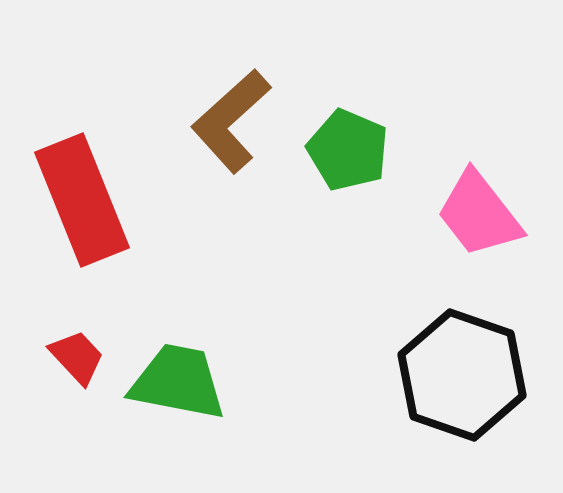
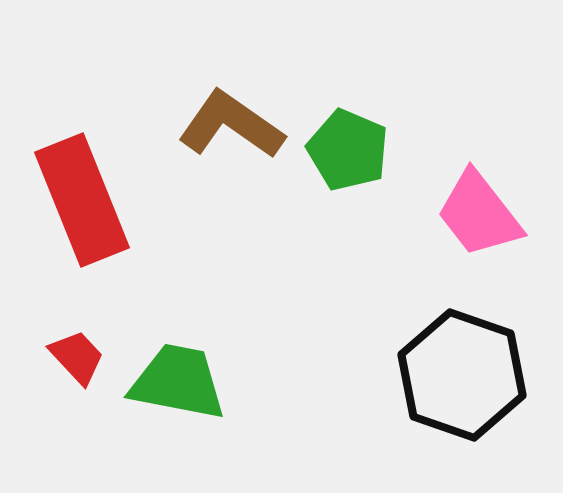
brown L-shape: moved 4 px down; rotated 77 degrees clockwise
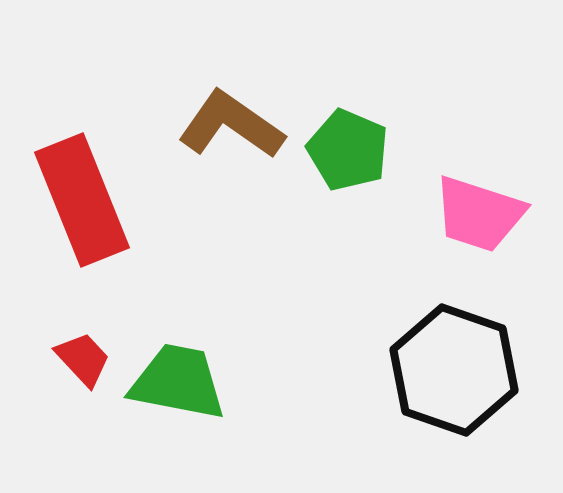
pink trapezoid: rotated 34 degrees counterclockwise
red trapezoid: moved 6 px right, 2 px down
black hexagon: moved 8 px left, 5 px up
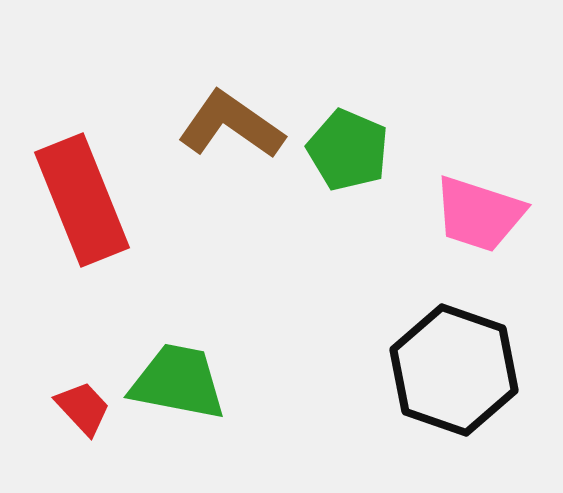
red trapezoid: moved 49 px down
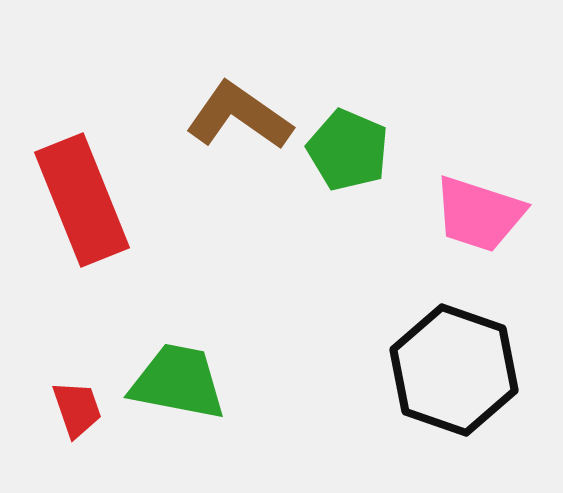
brown L-shape: moved 8 px right, 9 px up
red trapezoid: moved 6 px left, 1 px down; rotated 24 degrees clockwise
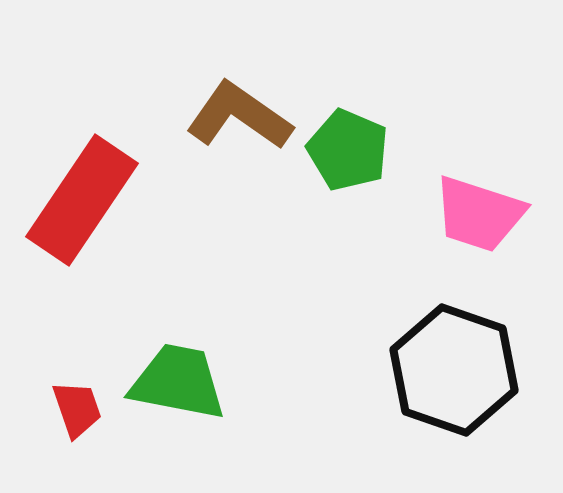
red rectangle: rotated 56 degrees clockwise
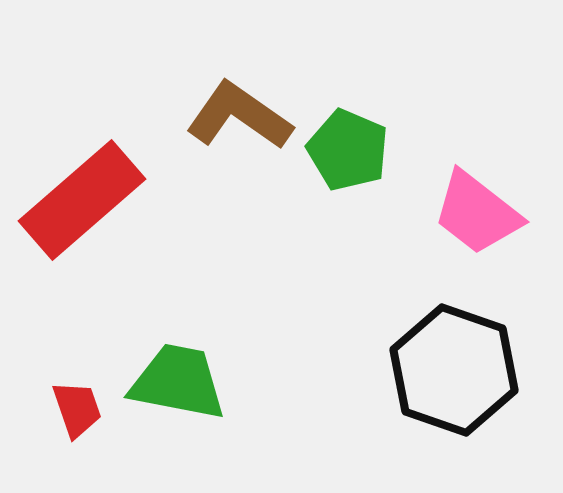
red rectangle: rotated 15 degrees clockwise
pink trapezoid: moved 2 px left, 1 px up; rotated 20 degrees clockwise
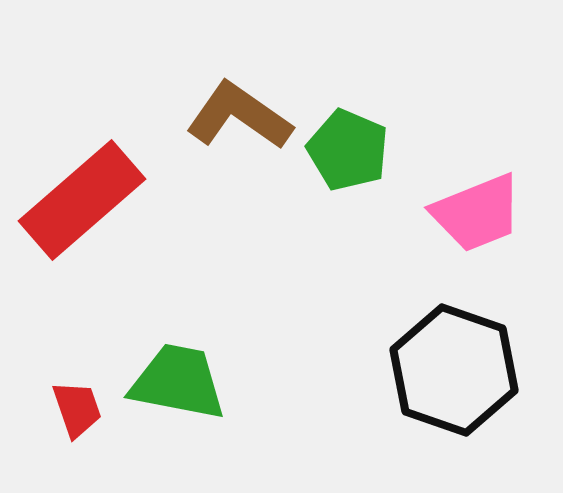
pink trapezoid: rotated 60 degrees counterclockwise
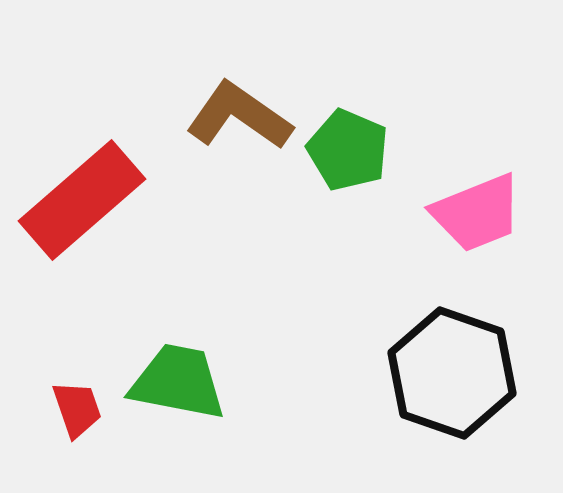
black hexagon: moved 2 px left, 3 px down
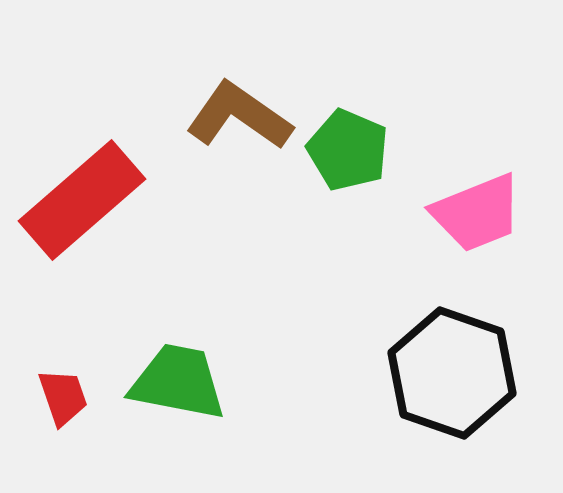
red trapezoid: moved 14 px left, 12 px up
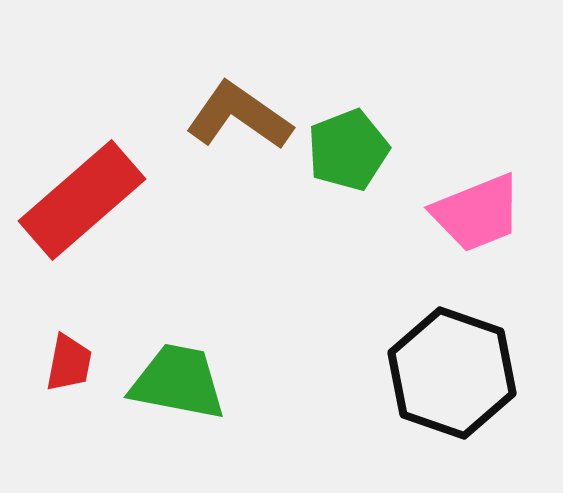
green pentagon: rotated 28 degrees clockwise
red trapezoid: moved 6 px right, 34 px up; rotated 30 degrees clockwise
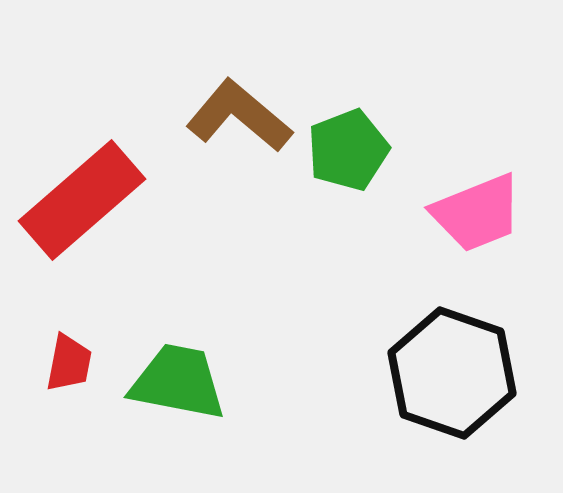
brown L-shape: rotated 5 degrees clockwise
